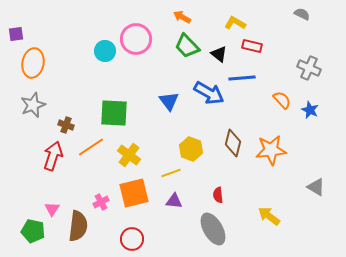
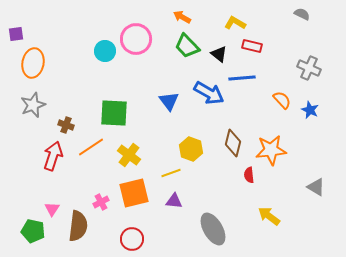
red semicircle: moved 31 px right, 20 px up
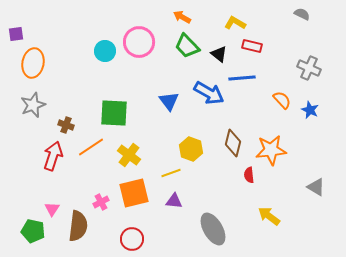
pink circle: moved 3 px right, 3 px down
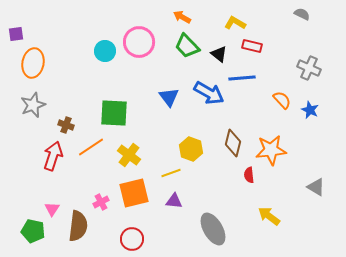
blue triangle: moved 4 px up
